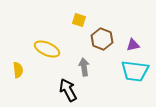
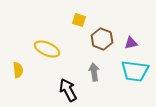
purple triangle: moved 2 px left, 2 px up
gray arrow: moved 10 px right, 5 px down
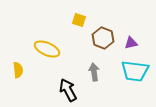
brown hexagon: moved 1 px right, 1 px up
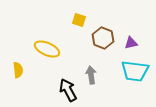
gray arrow: moved 3 px left, 3 px down
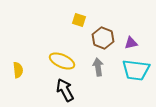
yellow ellipse: moved 15 px right, 12 px down
cyan trapezoid: moved 1 px right, 1 px up
gray arrow: moved 7 px right, 8 px up
black arrow: moved 3 px left
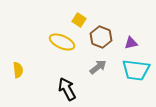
yellow square: rotated 16 degrees clockwise
brown hexagon: moved 2 px left, 1 px up
yellow ellipse: moved 19 px up
gray arrow: rotated 60 degrees clockwise
black arrow: moved 2 px right, 1 px up
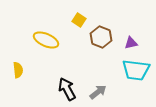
yellow ellipse: moved 16 px left, 2 px up
gray arrow: moved 25 px down
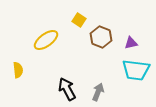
yellow ellipse: rotated 60 degrees counterclockwise
gray arrow: rotated 30 degrees counterclockwise
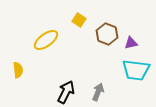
brown hexagon: moved 6 px right, 3 px up
black arrow: moved 1 px left, 3 px down; rotated 55 degrees clockwise
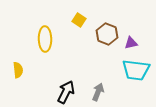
yellow ellipse: moved 1 px left, 1 px up; rotated 55 degrees counterclockwise
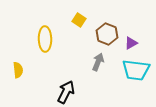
purple triangle: rotated 16 degrees counterclockwise
gray arrow: moved 30 px up
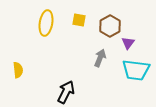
yellow square: rotated 24 degrees counterclockwise
brown hexagon: moved 3 px right, 8 px up; rotated 10 degrees clockwise
yellow ellipse: moved 1 px right, 16 px up; rotated 10 degrees clockwise
purple triangle: moved 3 px left; rotated 24 degrees counterclockwise
gray arrow: moved 2 px right, 4 px up
